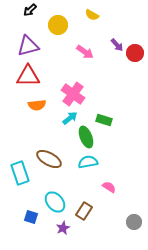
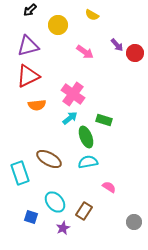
red triangle: rotated 25 degrees counterclockwise
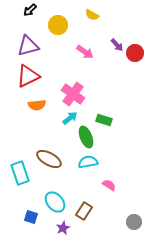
pink semicircle: moved 2 px up
